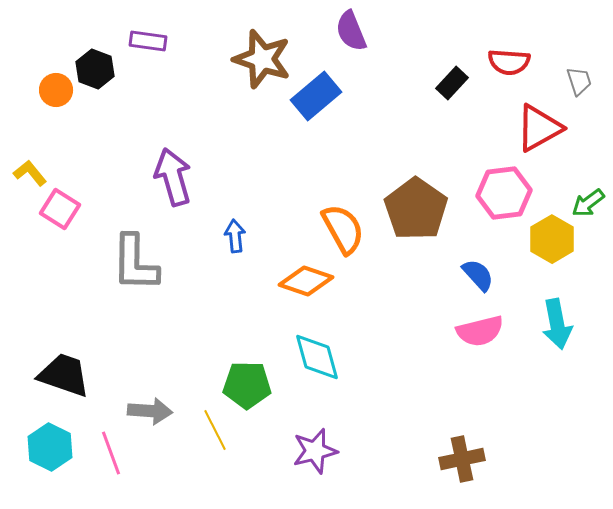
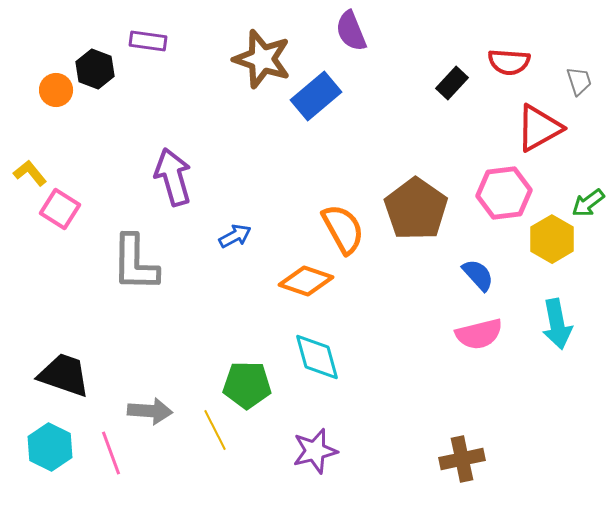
blue arrow: rotated 68 degrees clockwise
pink semicircle: moved 1 px left, 3 px down
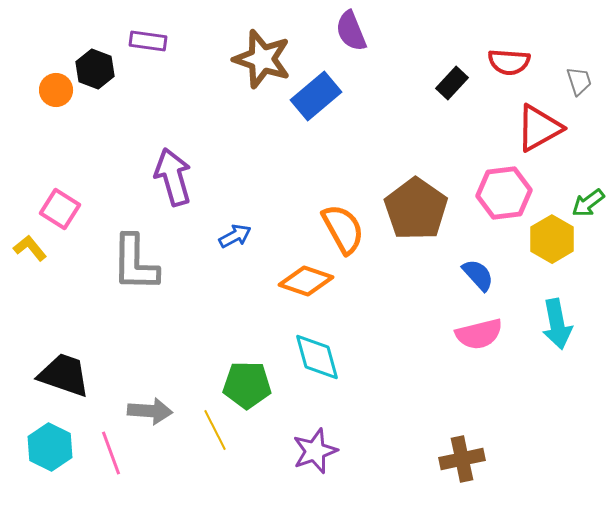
yellow L-shape: moved 75 px down
purple star: rotated 6 degrees counterclockwise
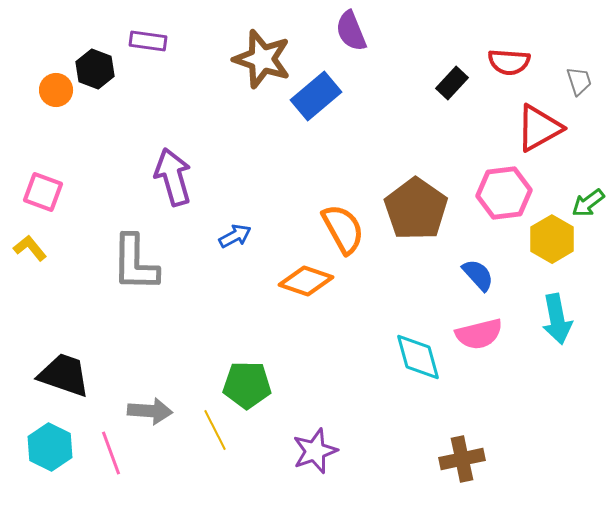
pink square: moved 17 px left, 17 px up; rotated 12 degrees counterclockwise
cyan arrow: moved 5 px up
cyan diamond: moved 101 px right
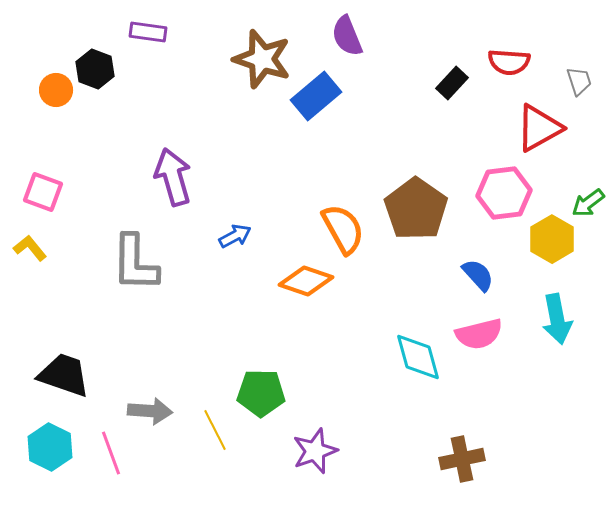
purple semicircle: moved 4 px left, 5 px down
purple rectangle: moved 9 px up
green pentagon: moved 14 px right, 8 px down
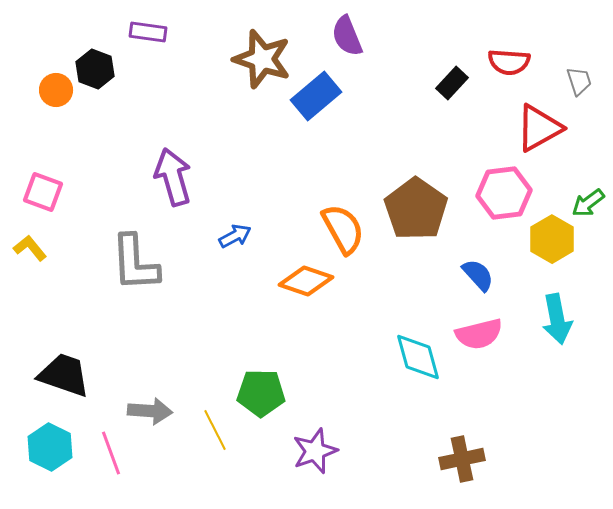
gray L-shape: rotated 4 degrees counterclockwise
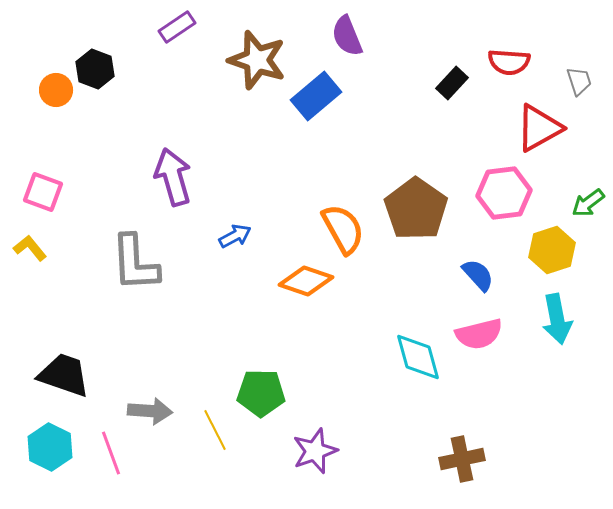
purple rectangle: moved 29 px right, 5 px up; rotated 42 degrees counterclockwise
brown star: moved 5 px left, 1 px down
yellow hexagon: moved 11 px down; rotated 12 degrees clockwise
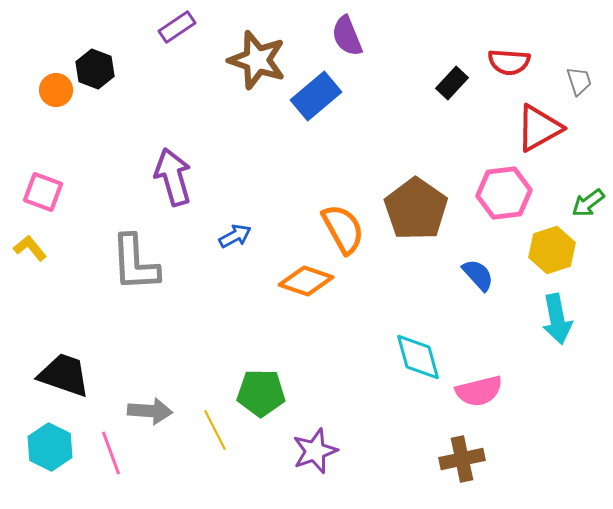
pink semicircle: moved 57 px down
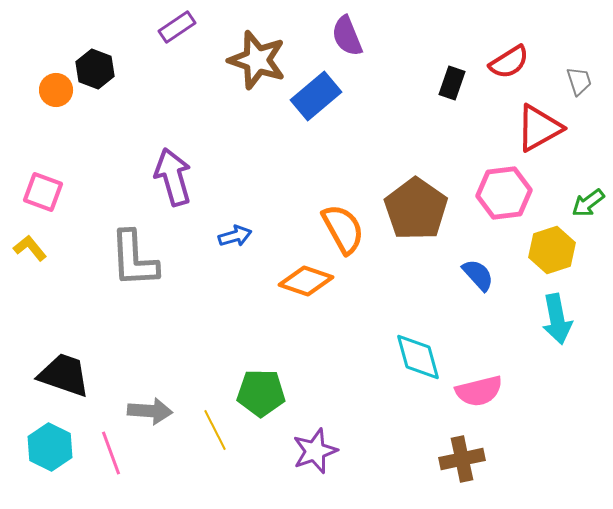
red semicircle: rotated 36 degrees counterclockwise
black rectangle: rotated 24 degrees counterclockwise
blue arrow: rotated 12 degrees clockwise
gray L-shape: moved 1 px left, 4 px up
